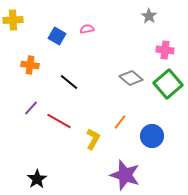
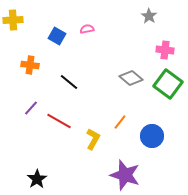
green square: rotated 12 degrees counterclockwise
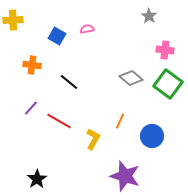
orange cross: moved 2 px right
orange line: moved 1 px up; rotated 14 degrees counterclockwise
purple star: moved 1 px down
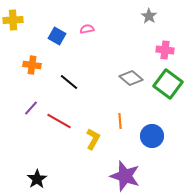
orange line: rotated 28 degrees counterclockwise
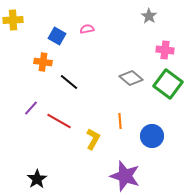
orange cross: moved 11 px right, 3 px up
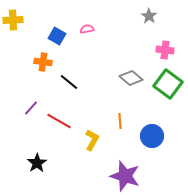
yellow L-shape: moved 1 px left, 1 px down
black star: moved 16 px up
